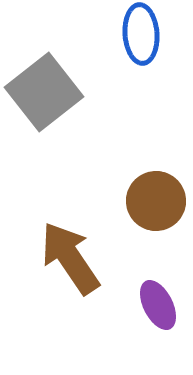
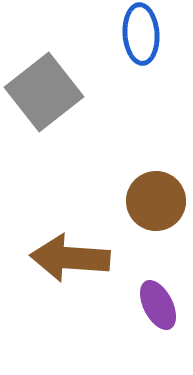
brown arrow: rotated 52 degrees counterclockwise
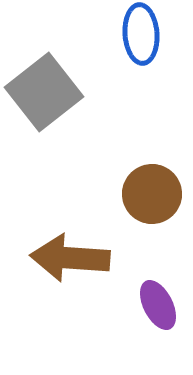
brown circle: moved 4 px left, 7 px up
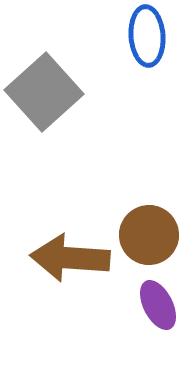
blue ellipse: moved 6 px right, 2 px down
gray square: rotated 4 degrees counterclockwise
brown circle: moved 3 px left, 41 px down
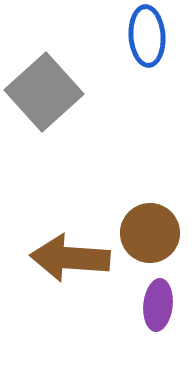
brown circle: moved 1 px right, 2 px up
purple ellipse: rotated 33 degrees clockwise
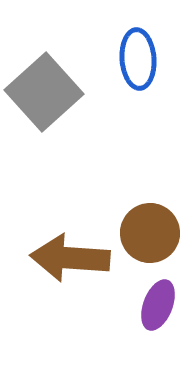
blue ellipse: moved 9 px left, 23 px down
purple ellipse: rotated 15 degrees clockwise
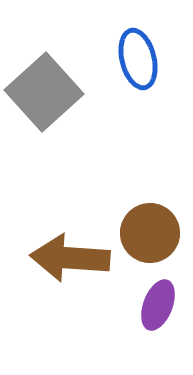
blue ellipse: rotated 10 degrees counterclockwise
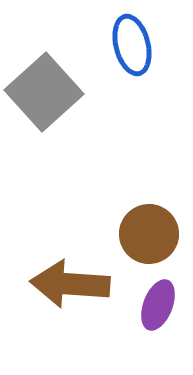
blue ellipse: moved 6 px left, 14 px up
brown circle: moved 1 px left, 1 px down
brown arrow: moved 26 px down
